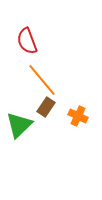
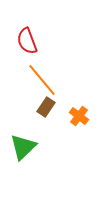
orange cross: moved 1 px right; rotated 12 degrees clockwise
green triangle: moved 4 px right, 22 px down
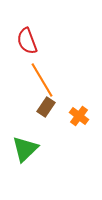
orange line: rotated 9 degrees clockwise
green triangle: moved 2 px right, 2 px down
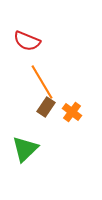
red semicircle: rotated 48 degrees counterclockwise
orange line: moved 2 px down
orange cross: moved 7 px left, 4 px up
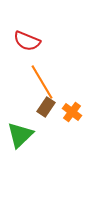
green triangle: moved 5 px left, 14 px up
